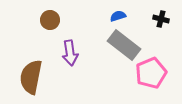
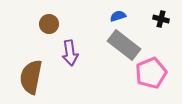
brown circle: moved 1 px left, 4 px down
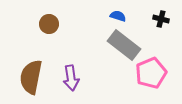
blue semicircle: rotated 35 degrees clockwise
purple arrow: moved 1 px right, 25 px down
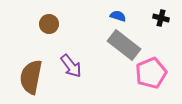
black cross: moved 1 px up
purple arrow: moved 12 px up; rotated 30 degrees counterclockwise
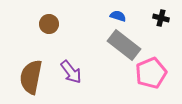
purple arrow: moved 6 px down
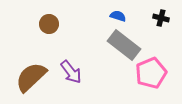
brown semicircle: rotated 36 degrees clockwise
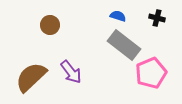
black cross: moved 4 px left
brown circle: moved 1 px right, 1 px down
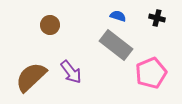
gray rectangle: moved 8 px left
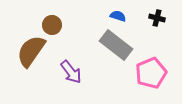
brown circle: moved 2 px right
brown semicircle: moved 26 px up; rotated 12 degrees counterclockwise
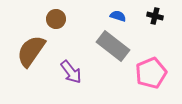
black cross: moved 2 px left, 2 px up
brown circle: moved 4 px right, 6 px up
gray rectangle: moved 3 px left, 1 px down
